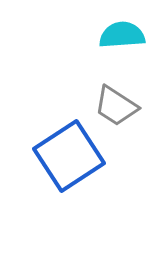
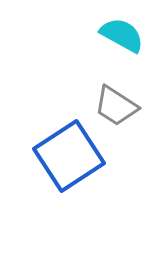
cyan semicircle: rotated 33 degrees clockwise
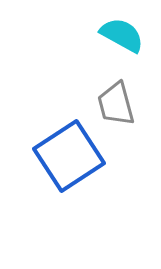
gray trapezoid: moved 2 px up; rotated 42 degrees clockwise
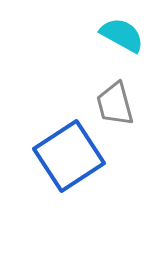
gray trapezoid: moved 1 px left
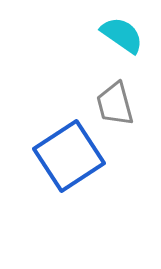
cyan semicircle: rotated 6 degrees clockwise
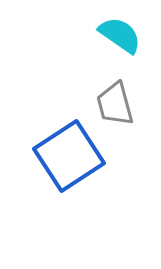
cyan semicircle: moved 2 px left
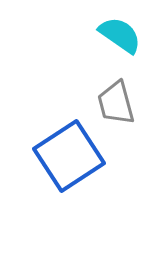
gray trapezoid: moved 1 px right, 1 px up
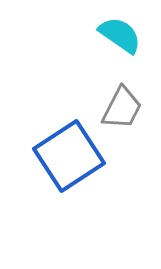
gray trapezoid: moved 6 px right, 5 px down; rotated 138 degrees counterclockwise
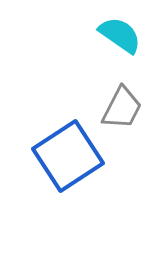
blue square: moved 1 px left
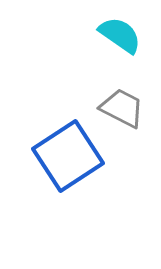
gray trapezoid: rotated 90 degrees counterclockwise
